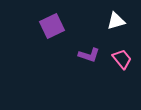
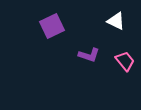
white triangle: rotated 42 degrees clockwise
pink trapezoid: moved 3 px right, 2 px down
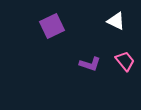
purple L-shape: moved 1 px right, 9 px down
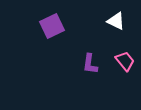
purple L-shape: rotated 80 degrees clockwise
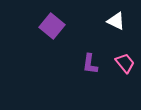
purple square: rotated 25 degrees counterclockwise
pink trapezoid: moved 2 px down
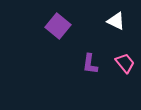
purple square: moved 6 px right
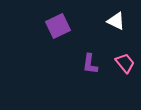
purple square: rotated 25 degrees clockwise
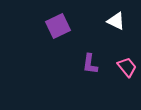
pink trapezoid: moved 2 px right, 4 px down
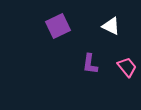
white triangle: moved 5 px left, 5 px down
